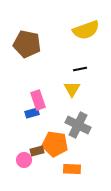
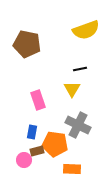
blue rectangle: moved 19 px down; rotated 64 degrees counterclockwise
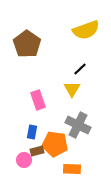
brown pentagon: rotated 24 degrees clockwise
black line: rotated 32 degrees counterclockwise
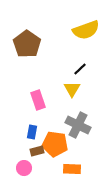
pink circle: moved 8 px down
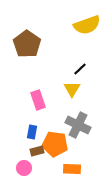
yellow semicircle: moved 1 px right, 5 px up
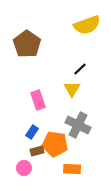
blue rectangle: rotated 24 degrees clockwise
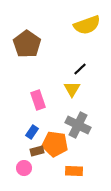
orange rectangle: moved 2 px right, 2 px down
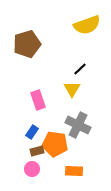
brown pentagon: rotated 20 degrees clockwise
pink circle: moved 8 px right, 1 px down
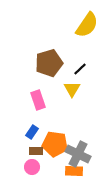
yellow semicircle: rotated 36 degrees counterclockwise
brown pentagon: moved 22 px right, 19 px down
gray cross: moved 29 px down
brown rectangle: moved 1 px left; rotated 16 degrees clockwise
pink circle: moved 2 px up
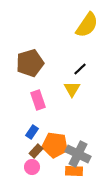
brown pentagon: moved 19 px left
orange pentagon: moved 1 px down
brown rectangle: rotated 48 degrees counterclockwise
